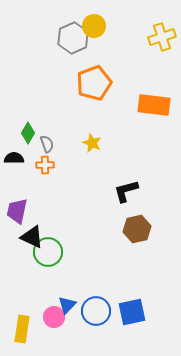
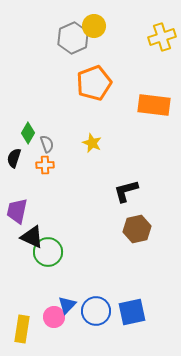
black semicircle: rotated 72 degrees counterclockwise
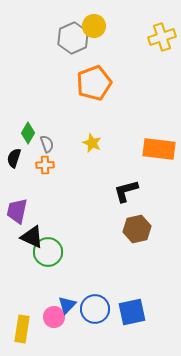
orange rectangle: moved 5 px right, 44 px down
blue circle: moved 1 px left, 2 px up
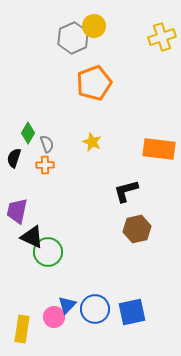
yellow star: moved 1 px up
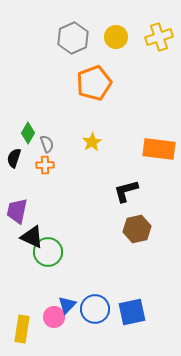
yellow circle: moved 22 px right, 11 px down
yellow cross: moved 3 px left
yellow star: rotated 18 degrees clockwise
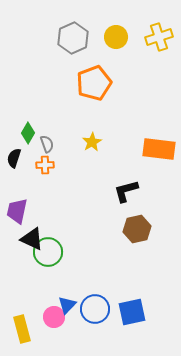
black triangle: moved 2 px down
yellow rectangle: rotated 24 degrees counterclockwise
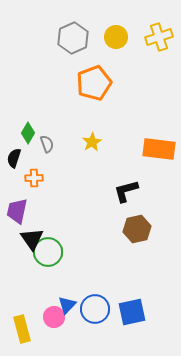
orange cross: moved 11 px left, 13 px down
black triangle: rotated 30 degrees clockwise
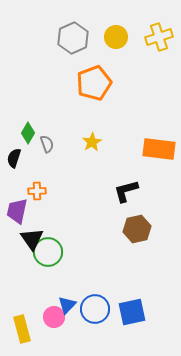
orange cross: moved 3 px right, 13 px down
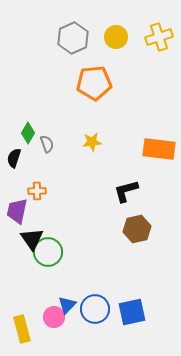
orange pentagon: rotated 16 degrees clockwise
yellow star: rotated 24 degrees clockwise
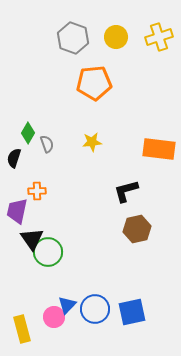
gray hexagon: rotated 16 degrees counterclockwise
